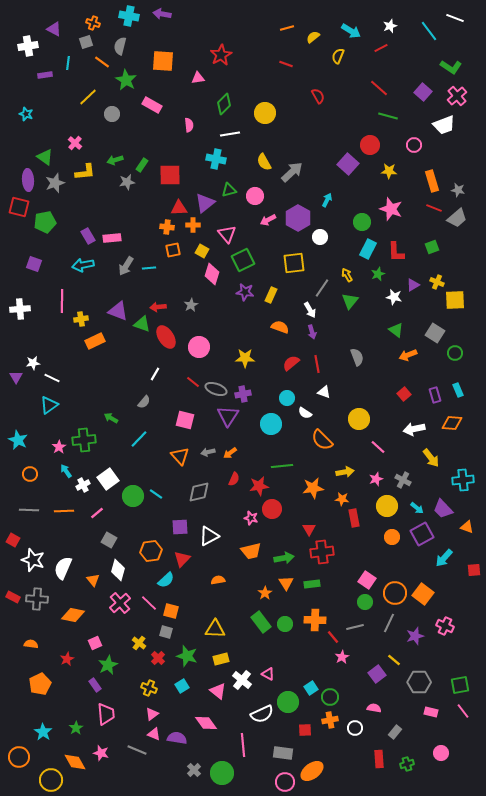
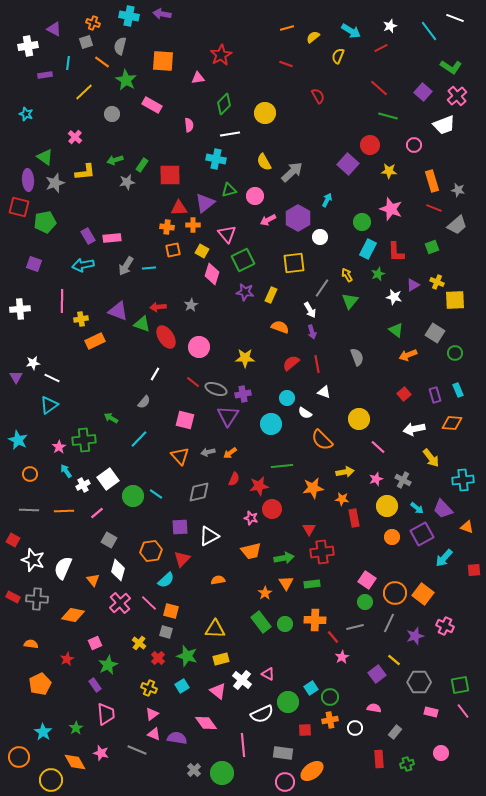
yellow line at (88, 97): moved 4 px left, 5 px up
pink cross at (75, 143): moved 6 px up
gray trapezoid at (457, 218): moved 7 px down
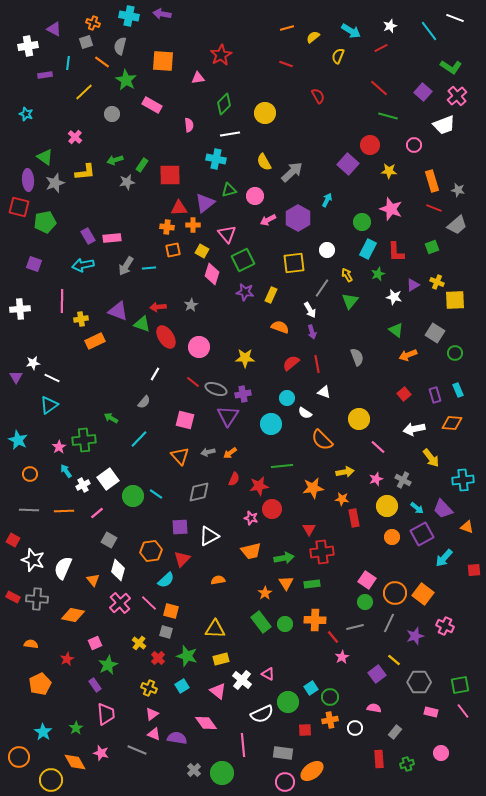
white circle at (320, 237): moved 7 px right, 13 px down
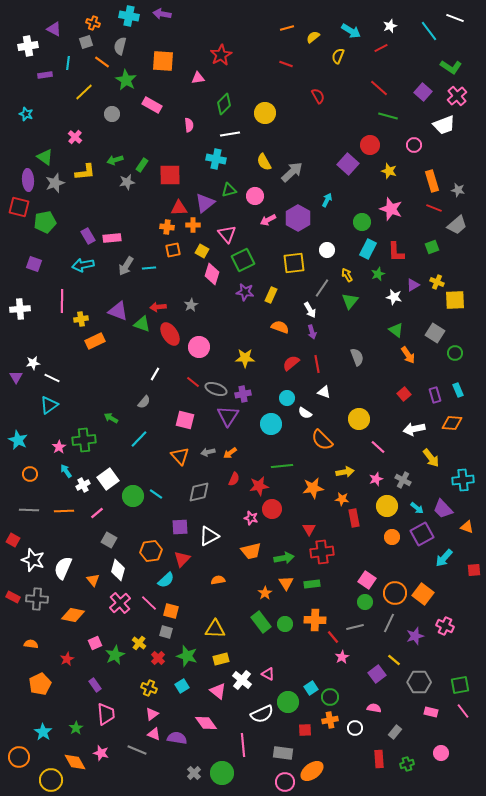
yellow star at (389, 171): rotated 14 degrees clockwise
red ellipse at (166, 337): moved 4 px right, 3 px up
orange arrow at (408, 355): rotated 102 degrees counterclockwise
green star at (108, 665): moved 7 px right, 10 px up
gray cross at (194, 770): moved 3 px down
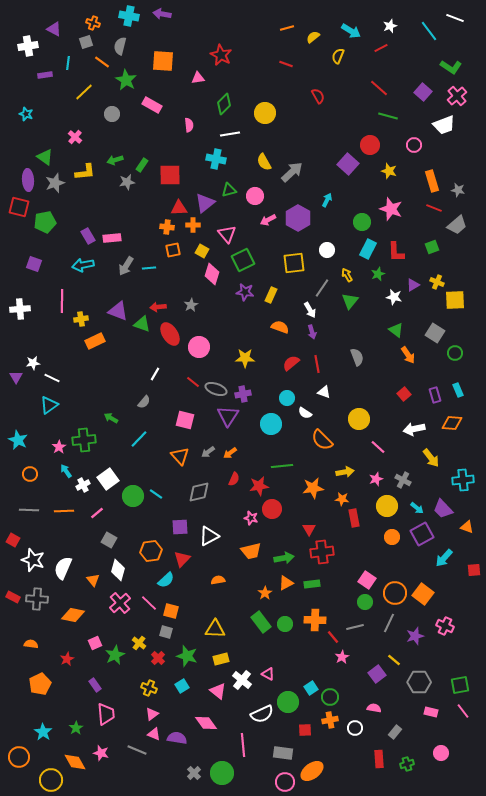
red star at (221, 55): rotated 15 degrees counterclockwise
gray arrow at (208, 452): rotated 24 degrees counterclockwise
orange triangle at (286, 583): rotated 35 degrees clockwise
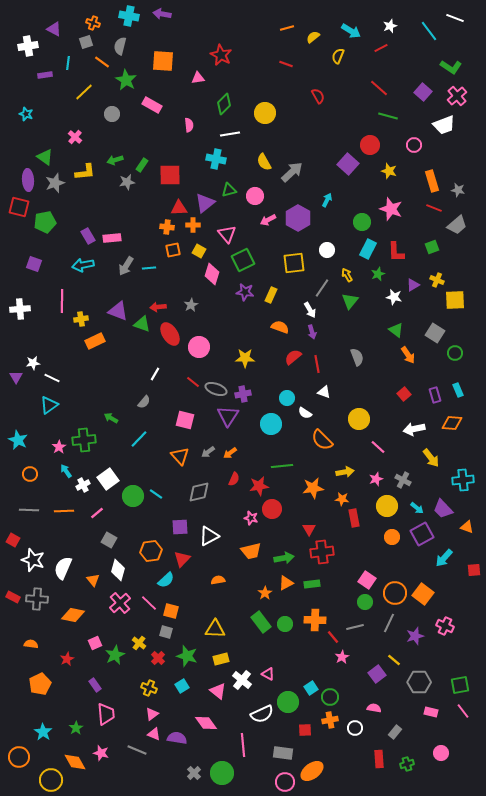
yellow square at (202, 251): moved 3 px left
yellow cross at (437, 282): moved 2 px up
red semicircle at (291, 363): moved 2 px right, 6 px up
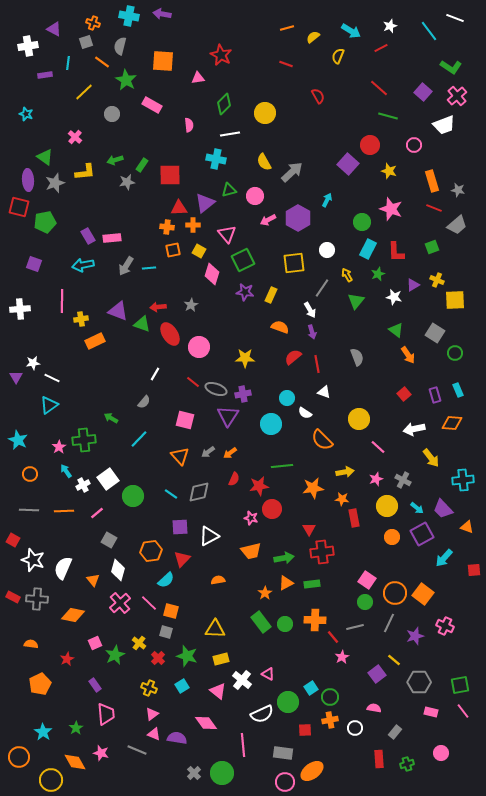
green triangle at (350, 301): moved 6 px right
cyan line at (156, 494): moved 15 px right
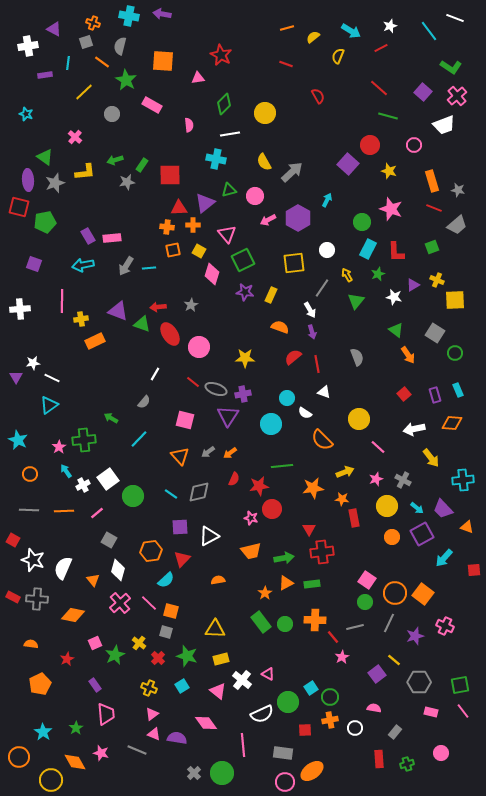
yellow arrow at (345, 472): rotated 12 degrees counterclockwise
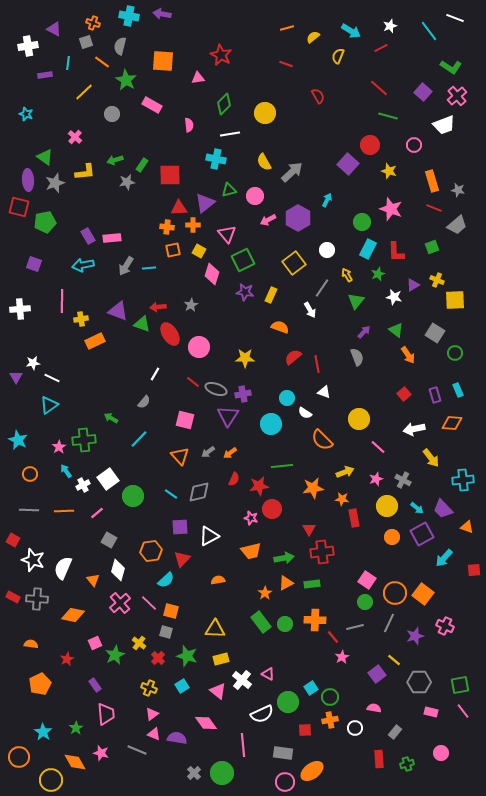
yellow square at (294, 263): rotated 30 degrees counterclockwise
purple arrow at (312, 332): moved 52 px right; rotated 120 degrees counterclockwise
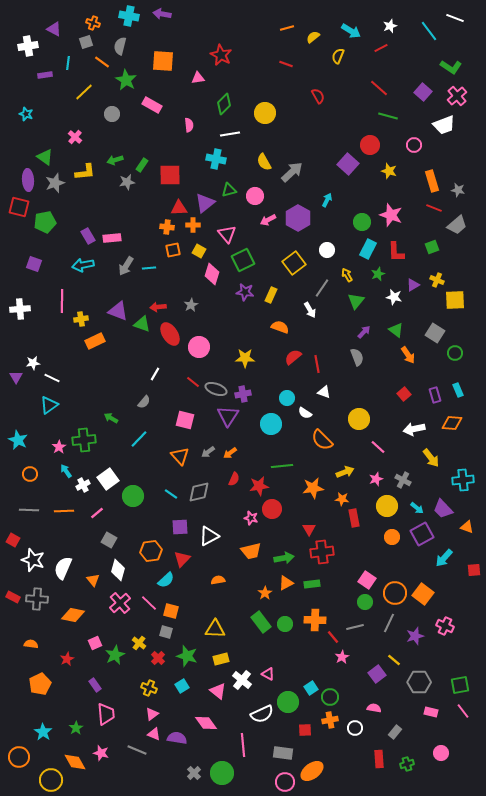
pink star at (391, 209): moved 6 px down
